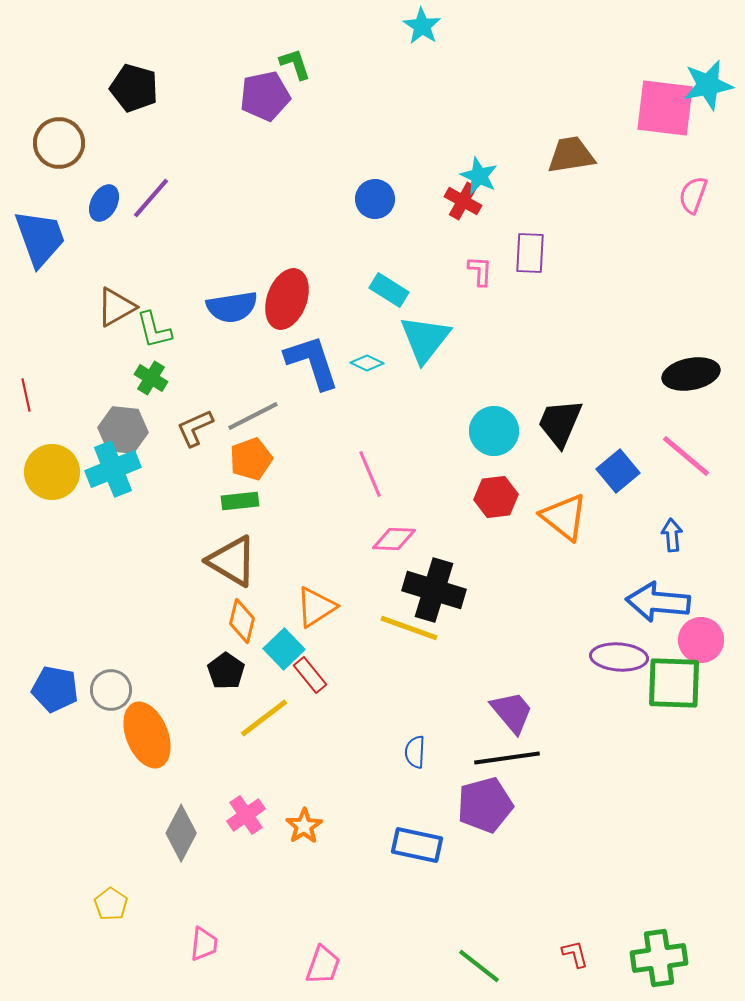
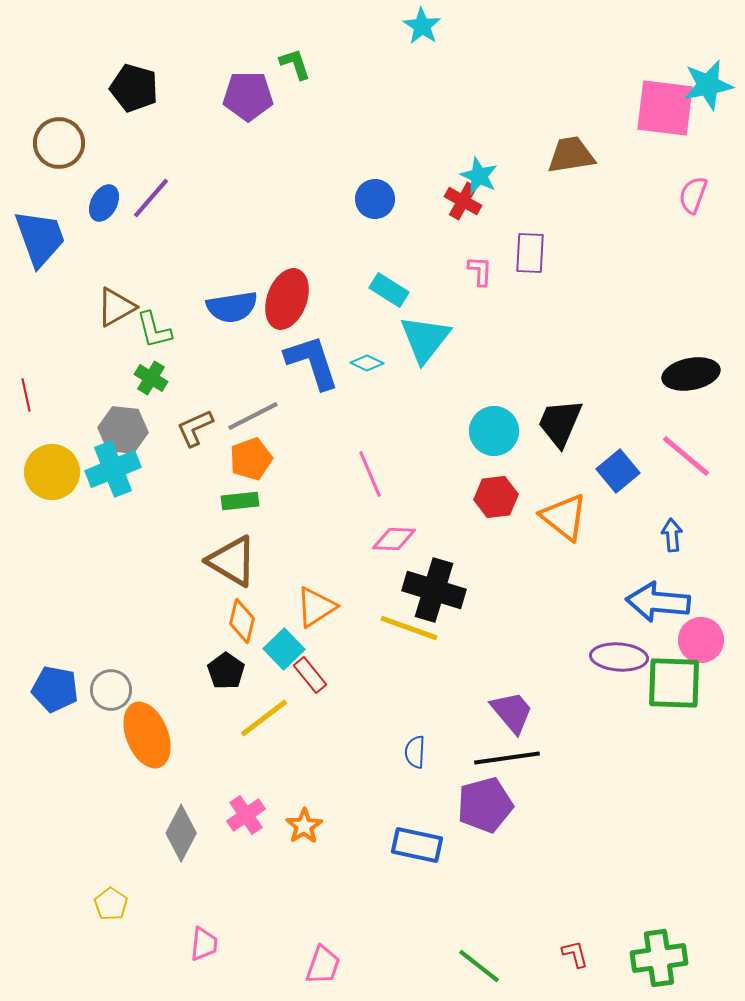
purple pentagon at (265, 96): moved 17 px left; rotated 12 degrees clockwise
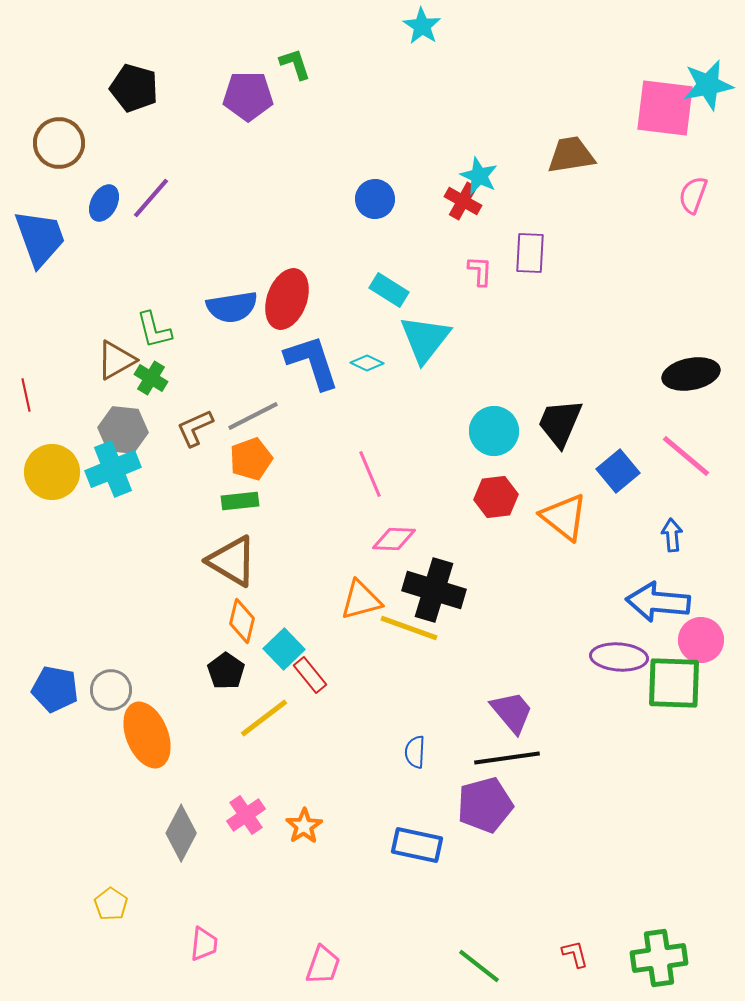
brown triangle at (116, 307): moved 53 px down
orange triangle at (316, 607): moved 45 px right, 7 px up; rotated 18 degrees clockwise
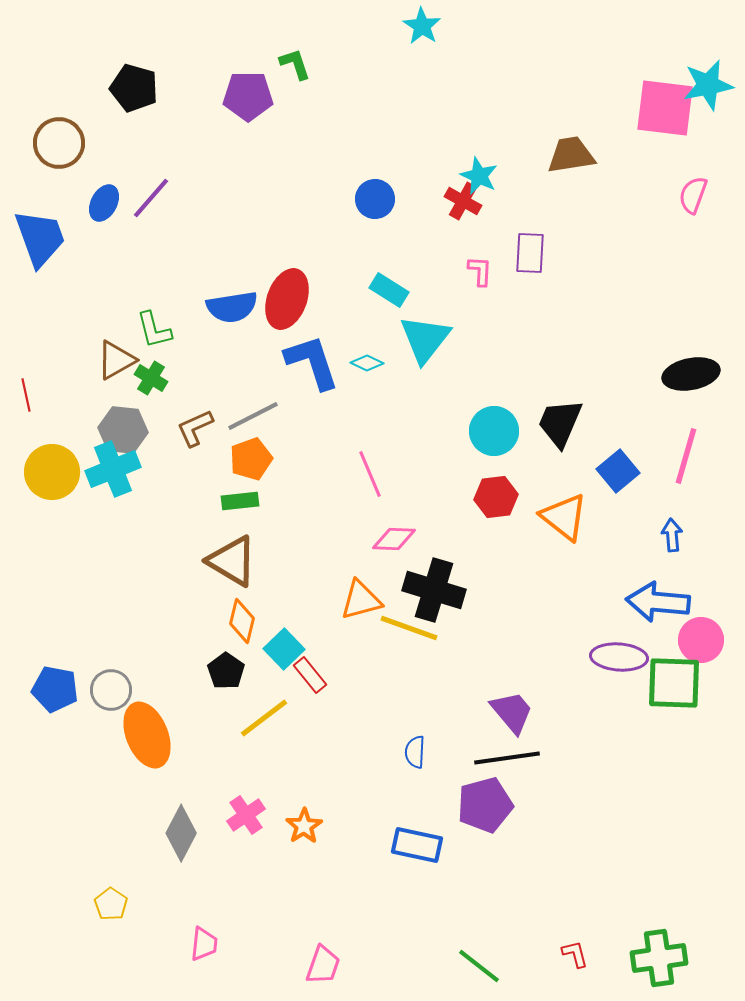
pink line at (686, 456): rotated 66 degrees clockwise
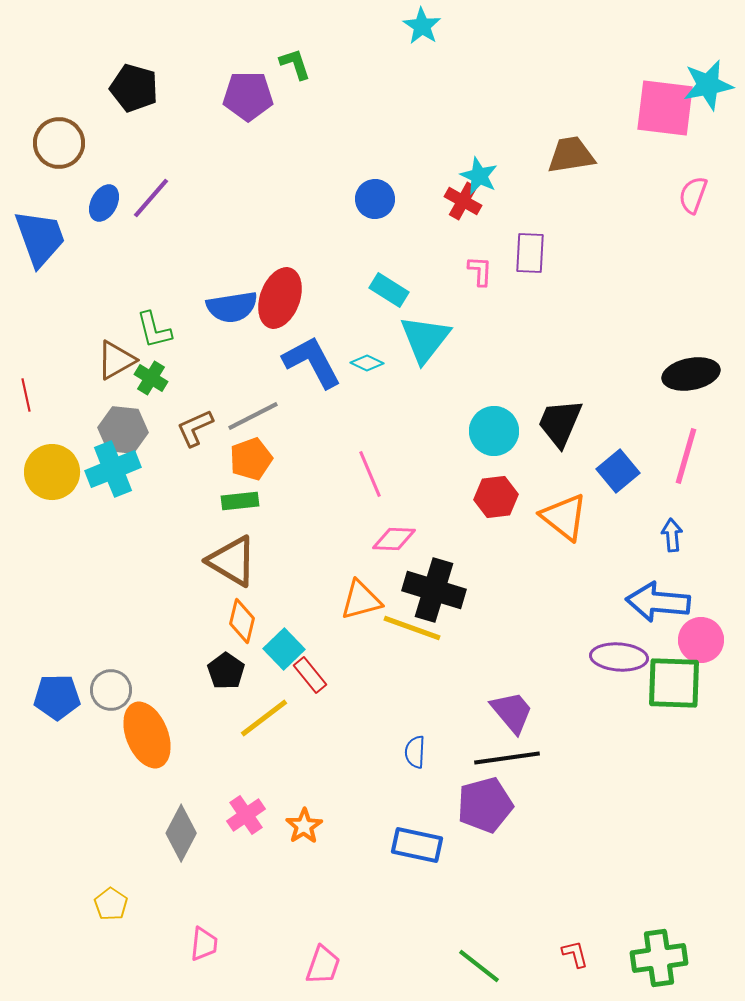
red ellipse at (287, 299): moved 7 px left, 1 px up
blue L-shape at (312, 362): rotated 10 degrees counterclockwise
yellow line at (409, 628): moved 3 px right
blue pentagon at (55, 689): moved 2 px right, 8 px down; rotated 12 degrees counterclockwise
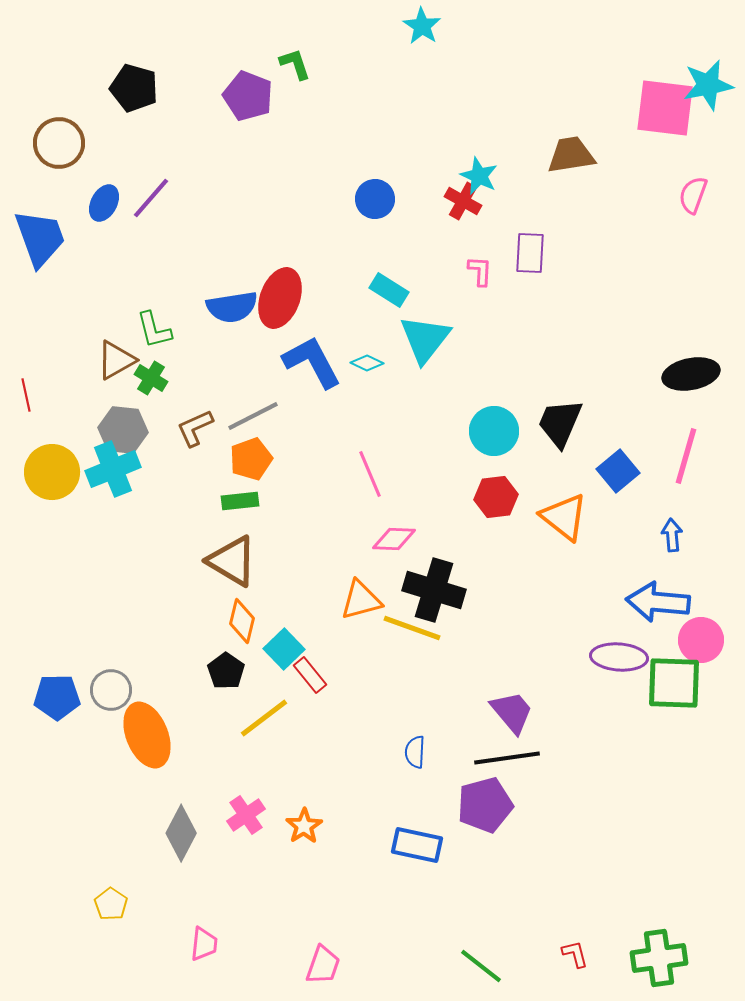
purple pentagon at (248, 96): rotated 21 degrees clockwise
green line at (479, 966): moved 2 px right
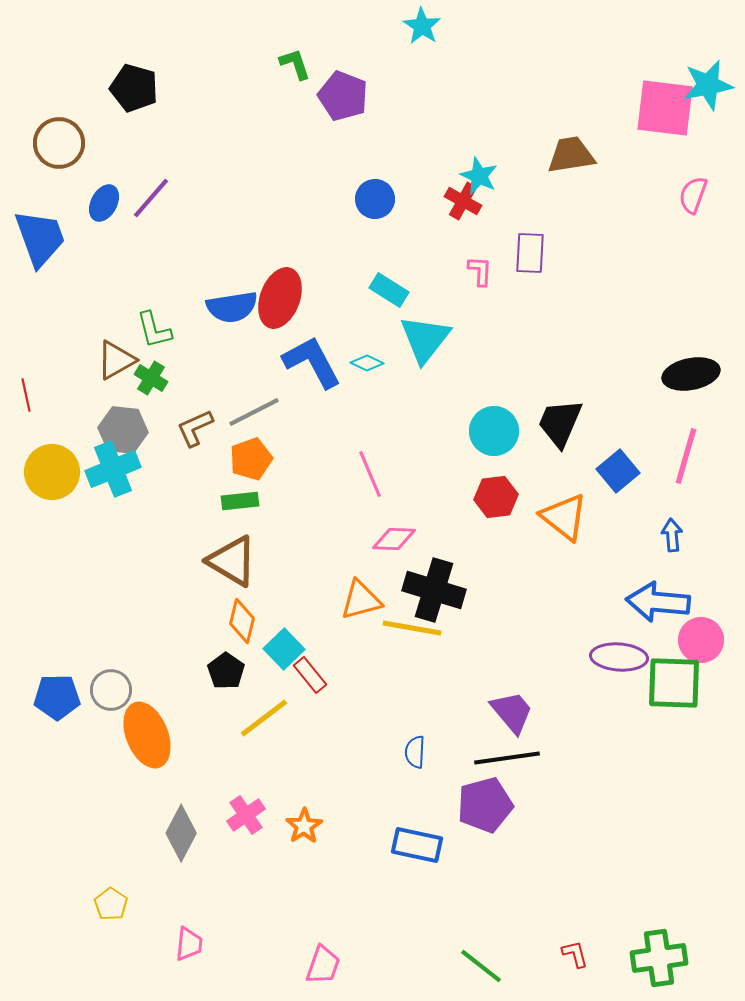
purple pentagon at (248, 96): moved 95 px right
gray line at (253, 416): moved 1 px right, 4 px up
yellow line at (412, 628): rotated 10 degrees counterclockwise
pink trapezoid at (204, 944): moved 15 px left
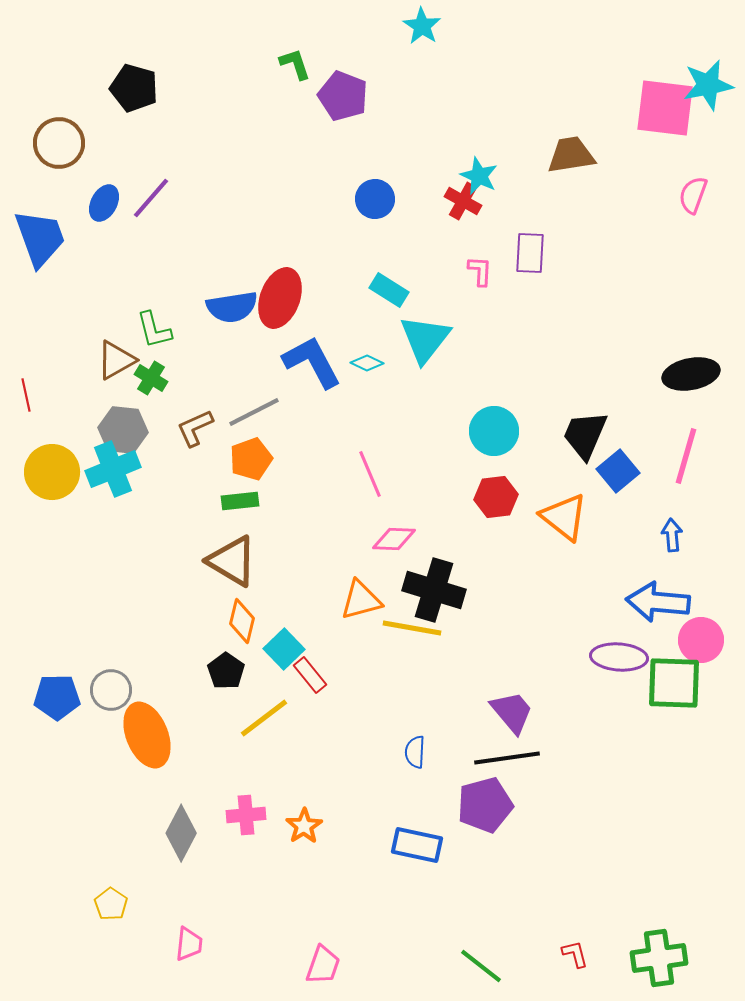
black trapezoid at (560, 423): moved 25 px right, 12 px down
pink cross at (246, 815): rotated 30 degrees clockwise
